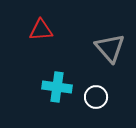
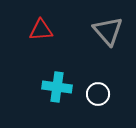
gray triangle: moved 2 px left, 17 px up
white circle: moved 2 px right, 3 px up
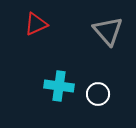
red triangle: moved 5 px left, 6 px up; rotated 20 degrees counterclockwise
cyan cross: moved 2 px right, 1 px up
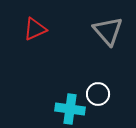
red triangle: moved 1 px left, 5 px down
cyan cross: moved 11 px right, 23 px down
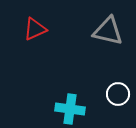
gray triangle: rotated 36 degrees counterclockwise
white circle: moved 20 px right
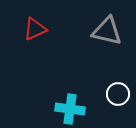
gray triangle: moved 1 px left
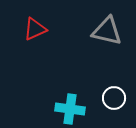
white circle: moved 4 px left, 4 px down
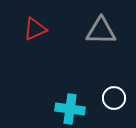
gray triangle: moved 6 px left; rotated 12 degrees counterclockwise
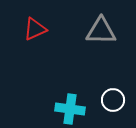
white circle: moved 1 px left, 2 px down
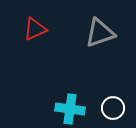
gray triangle: moved 1 px left, 2 px down; rotated 20 degrees counterclockwise
white circle: moved 8 px down
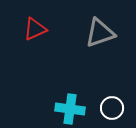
white circle: moved 1 px left
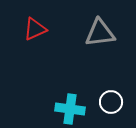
gray triangle: rotated 12 degrees clockwise
white circle: moved 1 px left, 6 px up
